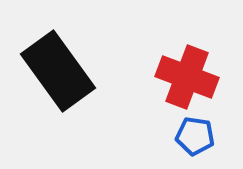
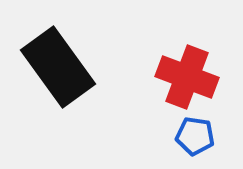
black rectangle: moved 4 px up
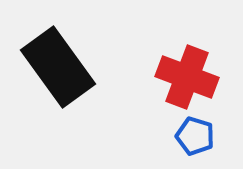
blue pentagon: rotated 9 degrees clockwise
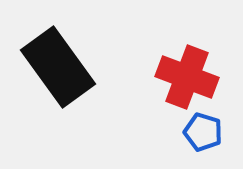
blue pentagon: moved 8 px right, 4 px up
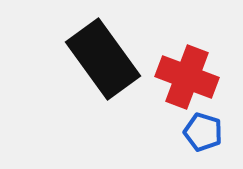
black rectangle: moved 45 px right, 8 px up
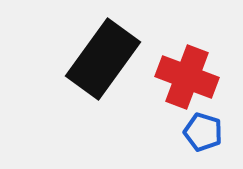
black rectangle: rotated 72 degrees clockwise
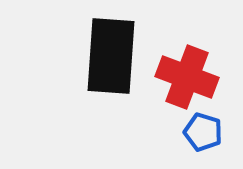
black rectangle: moved 8 px right, 3 px up; rotated 32 degrees counterclockwise
